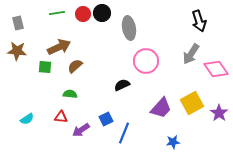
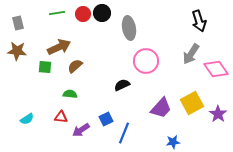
purple star: moved 1 px left, 1 px down
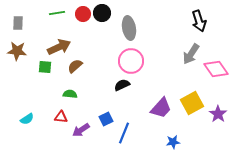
gray rectangle: rotated 16 degrees clockwise
pink circle: moved 15 px left
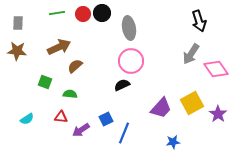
green square: moved 15 px down; rotated 16 degrees clockwise
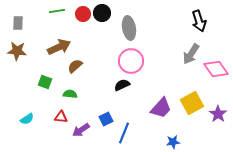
green line: moved 2 px up
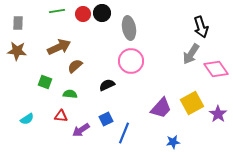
black arrow: moved 2 px right, 6 px down
black semicircle: moved 15 px left
red triangle: moved 1 px up
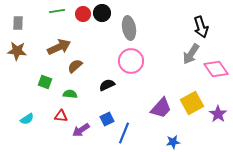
blue square: moved 1 px right
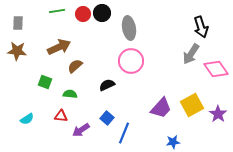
yellow square: moved 2 px down
blue square: moved 1 px up; rotated 24 degrees counterclockwise
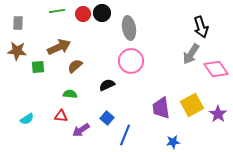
green square: moved 7 px left, 15 px up; rotated 24 degrees counterclockwise
purple trapezoid: rotated 130 degrees clockwise
blue line: moved 1 px right, 2 px down
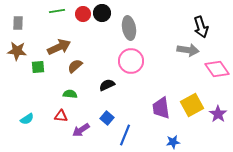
gray arrow: moved 3 px left, 4 px up; rotated 115 degrees counterclockwise
pink diamond: moved 1 px right
